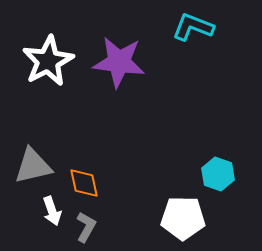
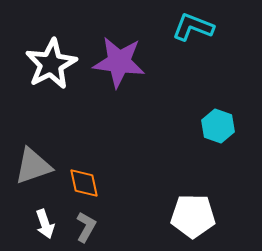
white star: moved 3 px right, 3 px down
gray triangle: rotated 6 degrees counterclockwise
cyan hexagon: moved 48 px up
white arrow: moved 7 px left, 13 px down
white pentagon: moved 10 px right, 2 px up
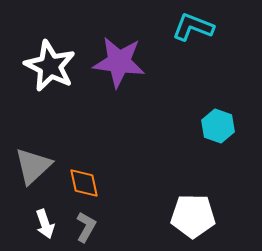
white star: moved 1 px left, 2 px down; rotated 18 degrees counterclockwise
gray triangle: rotated 24 degrees counterclockwise
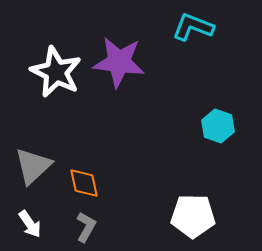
white star: moved 6 px right, 6 px down
white arrow: moved 15 px left; rotated 16 degrees counterclockwise
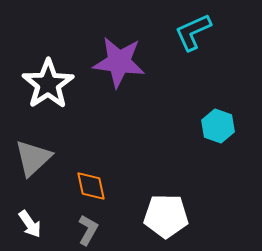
cyan L-shape: moved 5 px down; rotated 45 degrees counterclockwise
white star: moved 8 px left, 12 px down; rotated 12 degrees clockwise
gray triangle: moved 8 px up
orange diamond: moved 7 px right, 3 px down
white pentagon: moved 27 px left
gray L-shape: moved 2 px right, 3 px down
